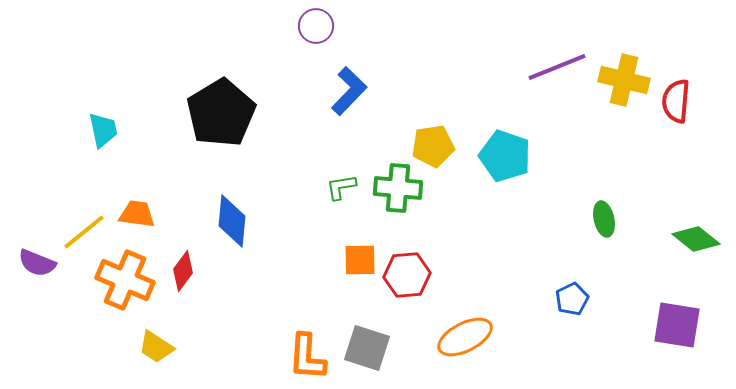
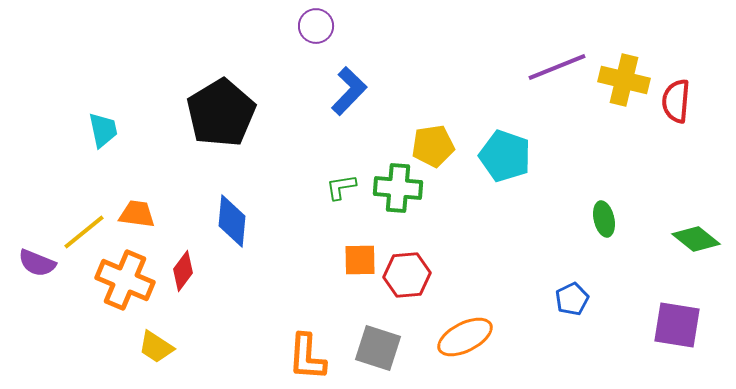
gray square: moved 11 px right
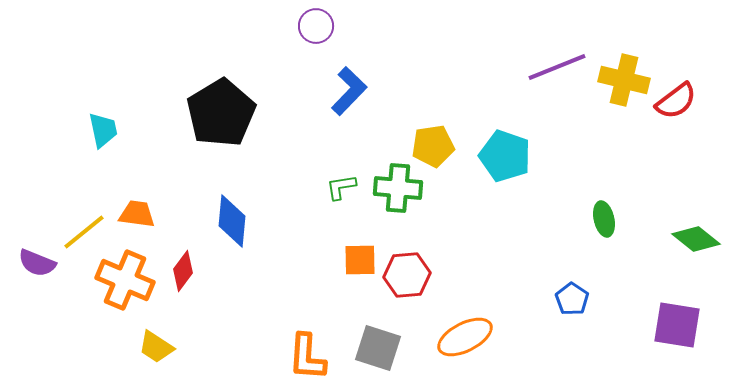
red semicircle: rotated 132 degrees counterclockwise
blue pentagon: rotated 12 degrees counterclockwise
